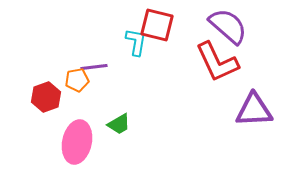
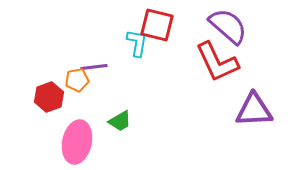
cyan L-shape: moved 1 px right, 1 px down
red hexagon: moved 3 px right
green trapezoid: moved 1 px right, 3 px up
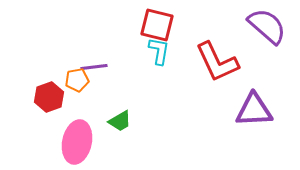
purple semicircle: moved 39 px right
cyan L-shape: moved 22 px right, 8 px down
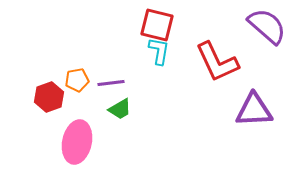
purple line: moved 17 px right, 16 px down
green trapezoid: moved 12 px up
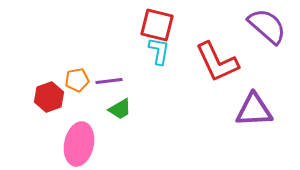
purple line: moved 2 px left, 2 px up
pink ellipse: moved 2 px right, 2 px down
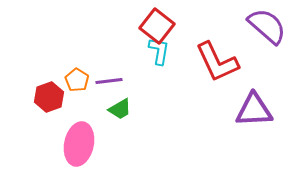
red square: moved 1 px down; rotated 24 degrees clockwise
orange pentagon: rotated 30 degrees counterclockwise
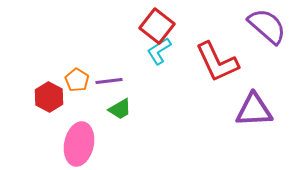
cyan L-shape: rotated 132 degrees counterclockwise
red hexagon: rotated 12 degrees counterclockwise
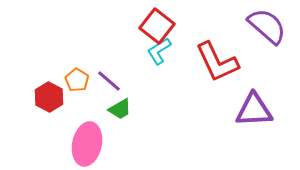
purple line: rotated 48 degrees clockwise
pink ellipse: moved 8 px right
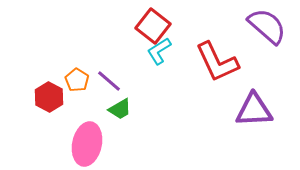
red square: moved 4 px left
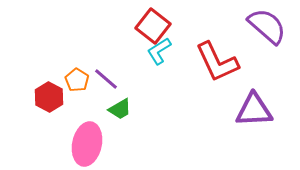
purple line: moved 3 px left, 2 px up
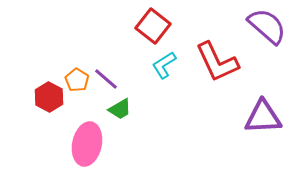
cyan L-shape: moved 5 px right, 14 px down
purple triangle: moved 9 px right, 7 px down
